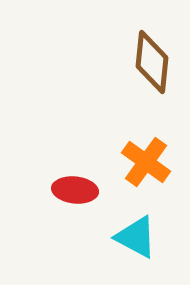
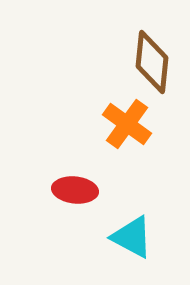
orange cross: moved 19 px left, 38 px up
cyan triangle: moved 4 px left
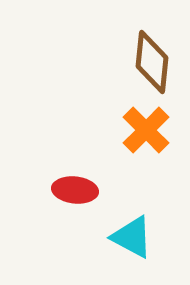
orange cross: moved 19 px right, 6 px down; rotated 9 degrees clockwise
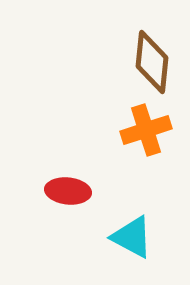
orange cross: rotated 27 degrees clockwise
red ellipse: moved 7 px left, 1 px down
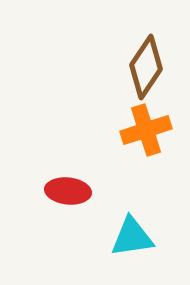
brown diamond: moved 6 px left, 5 px down; rotated 28 degrees clockwise
cyan triangle: rotated 36 degrees counterclockwise
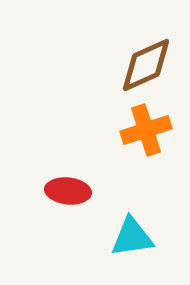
brown diamond: moved 2 px up; rotated 32 degrees clockwise
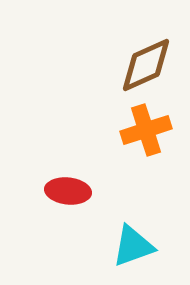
cyan triangle: moved 1 px right, 9 px down; rotated 12 degrees counterclockwise
